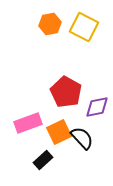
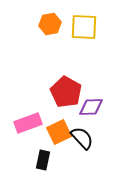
yellow square: rotated 24 degrees counterclockwise
purple diamond: moved 6 px left; rotated 10 degrees clockwise
black rectangle: rotated 36 degrees counterclockwise
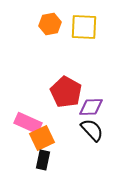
pink rectangle: rotated 44 degrees clockwise
orange square: moved 17 px left, 6 px down
black semicircle: moved 10 px right, 8 px up
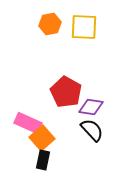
purple diamond: rotated 10 degrees clockwise
orange square: rotated 15 degrees counterclockwise
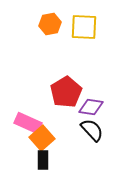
red pentagon: rotated 12 degrees clockwise
black rectangle: rotated 12 degrees counterclockwise
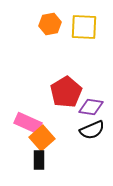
black semicircle: rotated 110 degrees clockwise
black rectangle: moved 4 px left
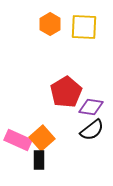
orange hexagon: rotated 20 degrees counterclockwise
pink rectangle: moved 10 px left, 17 px down
black semicircle: rotated 15 degrees counterclockwise
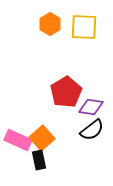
black rectangle: rotated 12 degrees counterclockwise
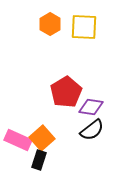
black rectangle: rotated 30 degrees clockwise
